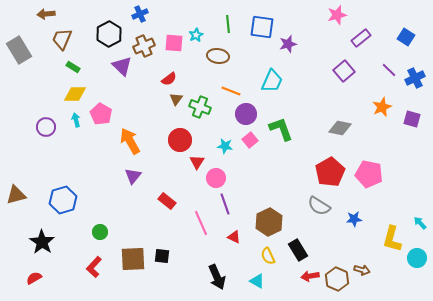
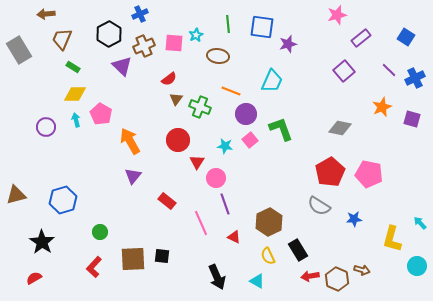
red circle at (180, 140): moved 2 px left
cyan circle at (417, 258): moved 8 px down
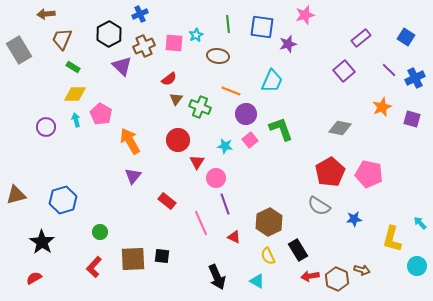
pink star at (337, 15): moved 32 px left
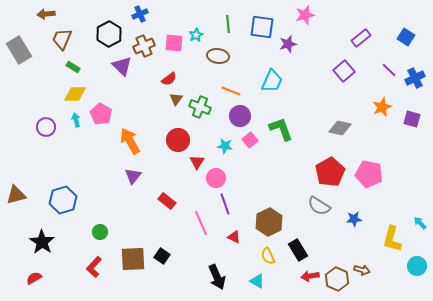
purple circle at (246, 114): moved 6 px left, 2 px down
black square at (162, 256): rotated 28 degrees clockwise
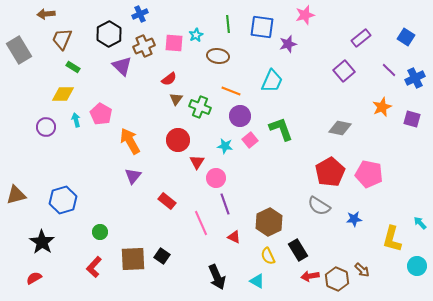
yellow diamond at (75, 94): moved 12 px left
brown arrow at (362, 270): rotated 28 degrees clockwise
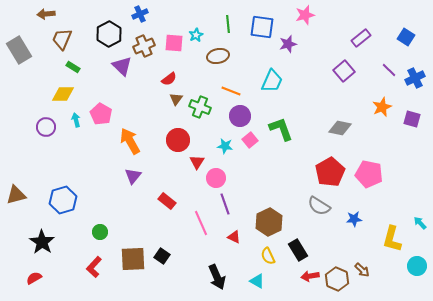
brown ellipse at (218, 56): rotated 20 degrees counterclockwise
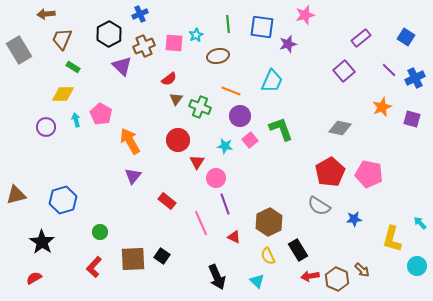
cyan triangle at (257, 281): rotated 14 degrees clockwise
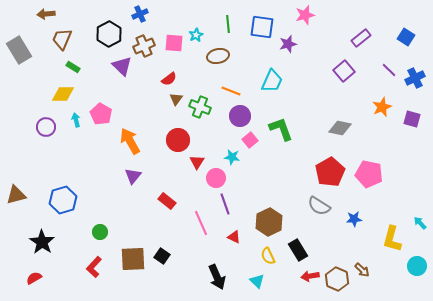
cyan star at (225, 146): moved 7 px right, 11 px down
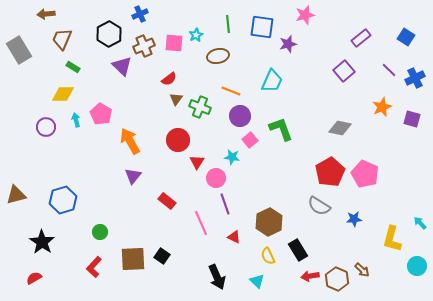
pink pentagon at (369, 174): moved 4 px left; rotated 12 degrees clockwise
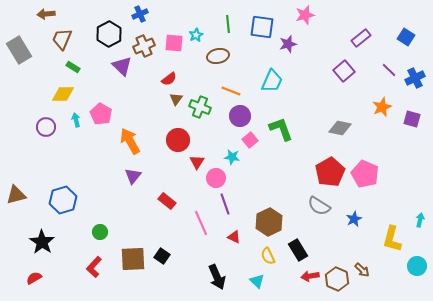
blue star at (354, 219): rotated 21 degrees counterclockwise
cyan arrow at (420, 223): moved 3 px up; rotated 56 degrees clockwise
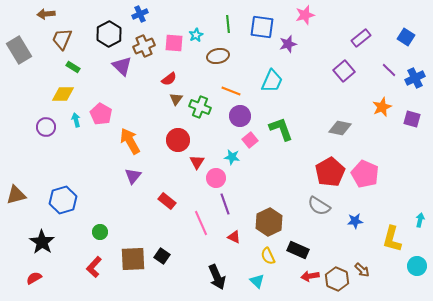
blue star at (354, 219): moved 1 px right, 2 px down; rotated 21 degrees clockwise
black rectangle at (298, 250): rotated 35 degrees counterclockwise
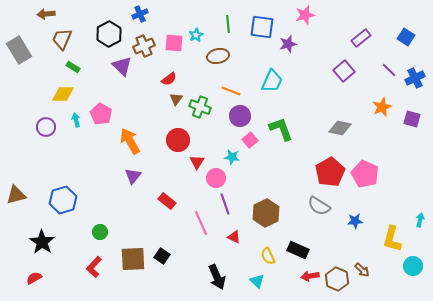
brown hexagon at (269, 222): moved 3 px left, 9 px up
cyan circle at (417, 266): moved 4 px left
